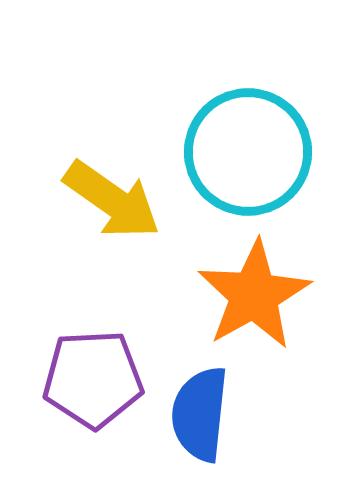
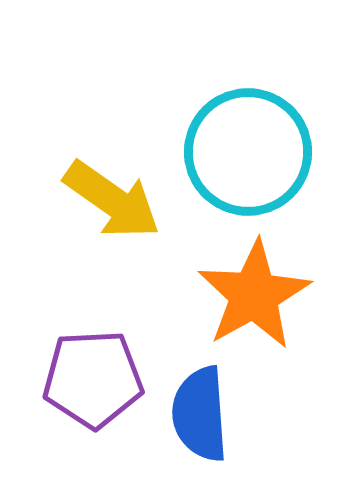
blue semicircle: rotated 10 degrees counterclockwise
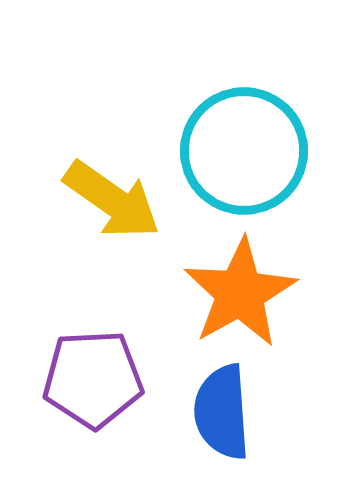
cyan circle: moved 4 px left, 1 px up
orange star: moved 14 px left, 2 px up
blue semicircle: moved 22 px right, 2 px up
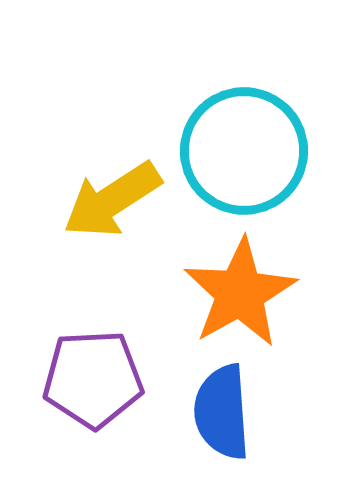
yellow arrow: rotated 112 degrees clockwise
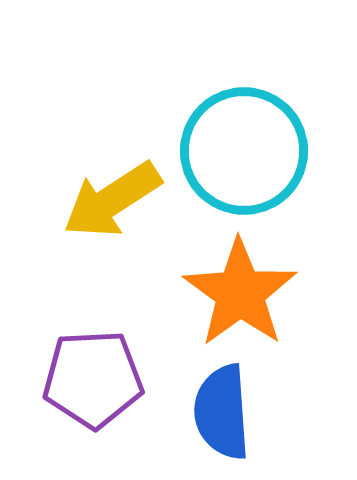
orange star: rotated 7 degrees counterclockwise
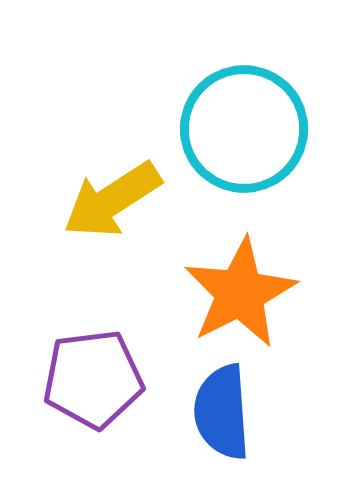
cyan circle: moved 22 px up
orange star: rotated 9 degrees clockwise
purple pentagon: rotated 4 degrees counterclockwise
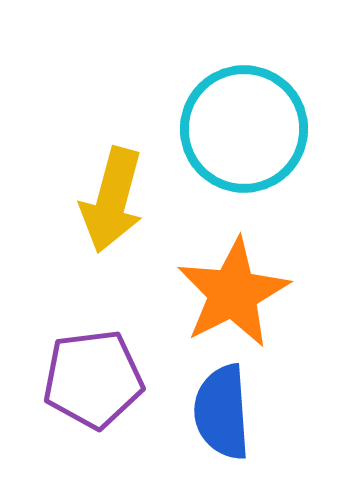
yellow arrow: rotated 42 degrees counterclockwise
orange star: moved 7 px left
